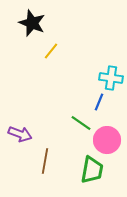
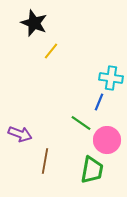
black star: moved 2 px right
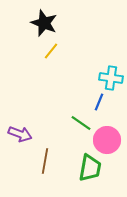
black star: moved 10 px right
green trapezoid: moved 2 px left, 2 px up
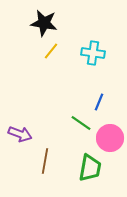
black star: rotated 12 degrees counterclockwise
cyan cross: moved 18 px left, 25 px up
pink circle: moved 3 px right, 2 px up
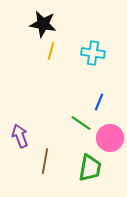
black star: moved 1 px left, 1 px down
yellow line: rotated 24 degrees counterclockwise
purple arrow: moved 2 px down; rotated 130 degrees counterclockwise
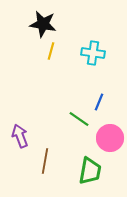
green line: moved 2 px left, 4 px up
green trapezoid: moved 3 px down
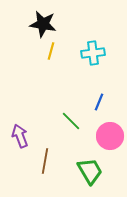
cyan cross: rotated 15 degrees counterclockwise
green line: moved 8 px left, 2 px down; rotated 10 degrees clockwise
pink circle: moved 2 px up
green trapezoid: rotated 40 degrees counterclockwise
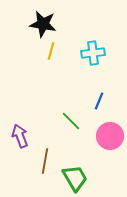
blue line: moved 1 px up
green trapezoid: moved 15 px left, 7 px down
